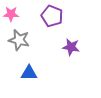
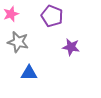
pink star: rotated 21 degrees counterclockwise
gray star: moved 1 px left, 2 px down
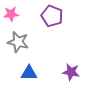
pink star: rotated 14 degrees clockwise
purple star: moved 25 px down
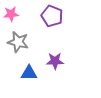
purple star: moved 16 px left, 11 px up; rotated 12 degrees counterclockwise
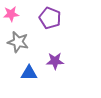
purple pentagon: moved 2 px left, 2 px down
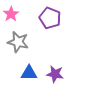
pink star: rotated 28 degrees counterclockwise
purple star: moved 13 px down; rotated 12 degrees clockwise
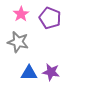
pink star: moved 10 px right
purple star: moved 4 px left, 2 px up
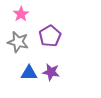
purple pentagon: moved 18 px down; rotated 20 degrees clockwise
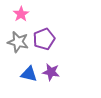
purple pentagon: moved 6 px left, 3 px down; rotated 10 degrees clockwise
blue triangle: moved 1 px down; rotated 12 degrees clockwise
